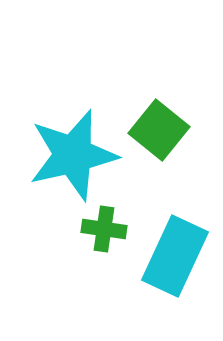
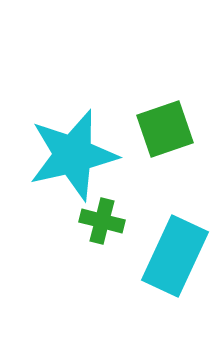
green square: moved 6 px right, 1 px up; rotated 32 degrees clockwise
green cross: moved 2 px left, 8 px up; rotated 6 degrees clockwise
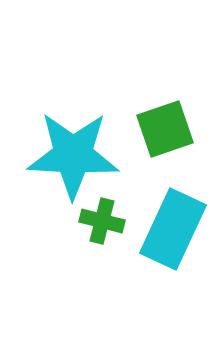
cyan star: rotated 16 degrees clockwise
cyan rectangle: moved 2 px left, 27 px up
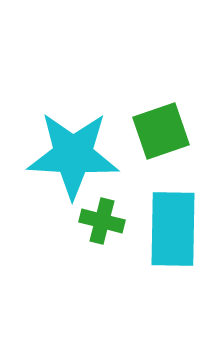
green square: moved 4 px left, 2 px down
cyan rectangle: rotated 24 degrees counterclockwise
